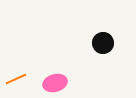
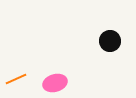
black circle: moved 7 px right, 2 px up
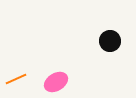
pink ellipse: moved 1 px right, 1 px up; rotated 15 degrees counterclockwise
